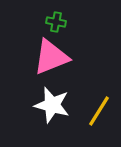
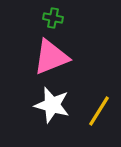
green cross: moved 3 px left, 4 px up
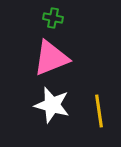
pink triangle: moved 1 px down
yellow line: rotated 40 degrees counterclockwise
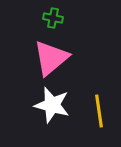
pink triangle: rotated 18 degrees counterclockwise
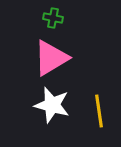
pink triangle: rotated 9 degrees clockwise
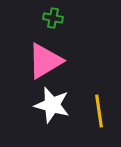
pink triangle: moved 6 px left, 3 px down
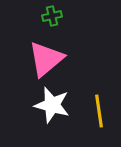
green cross: moved 1 px left, 2 px up; rotated 24 degrees counterclockwise
pink triangle: moved 1 px right, 2 px up; rotated 9 degrees counterclockwise
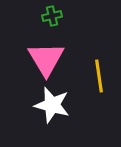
pink triangle: rotated 21 degrees counterclockwise
yellow line: moved 35 px up
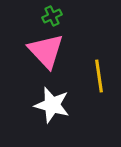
green cross: rotated 12 degrees counterclockwise
pink triangle: moved 8 px up; rotated 12 degrees counterclockwise
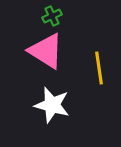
pink triangle: rotated 15 degrees counterclockwise
yellow line: moved 8 px up
